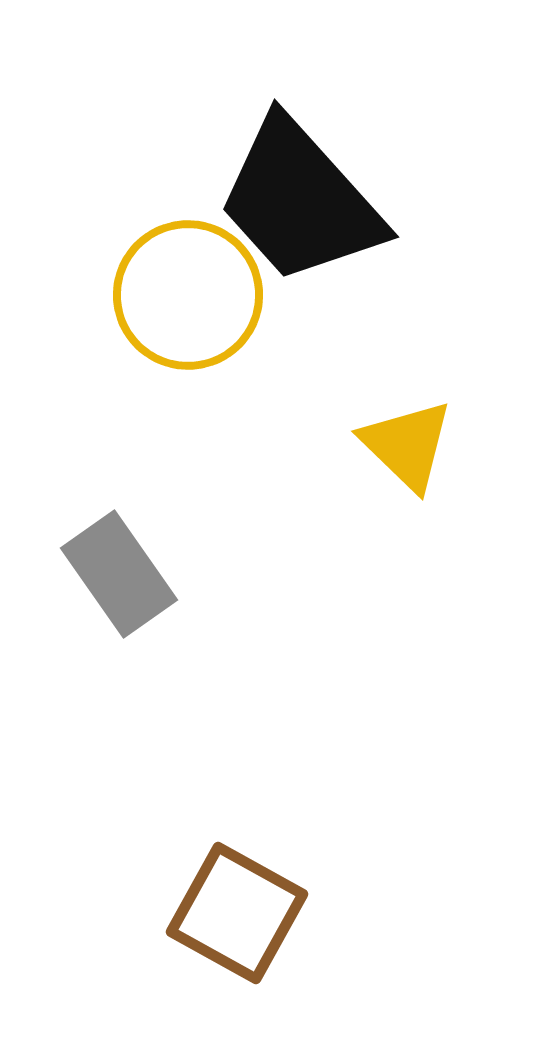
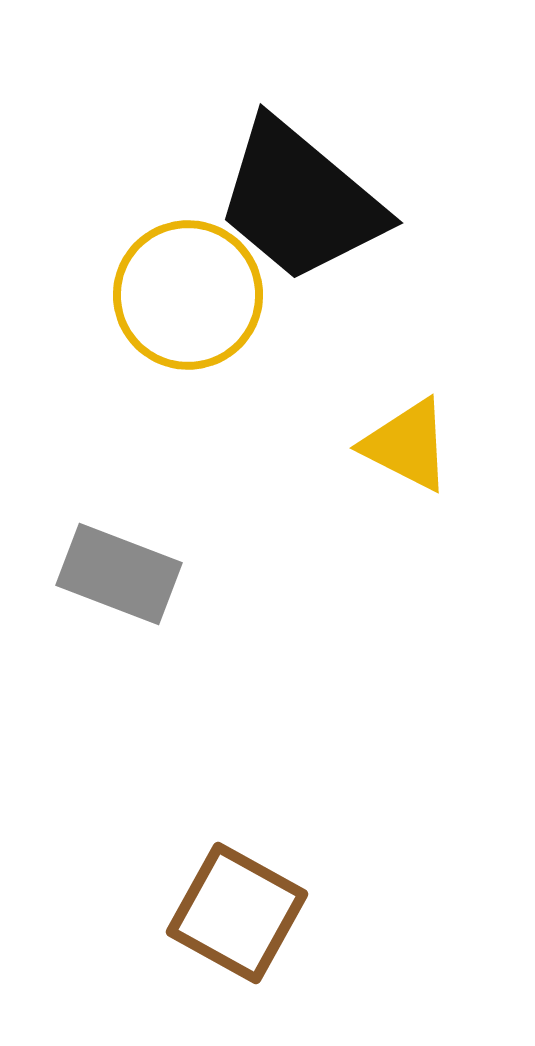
black trapezoid: rotated 8 degrees counterclockwise
yellow triangle: rotated 17 degrees counterclockwise
gray rectangle: rotated 34 degrees counterclockwise
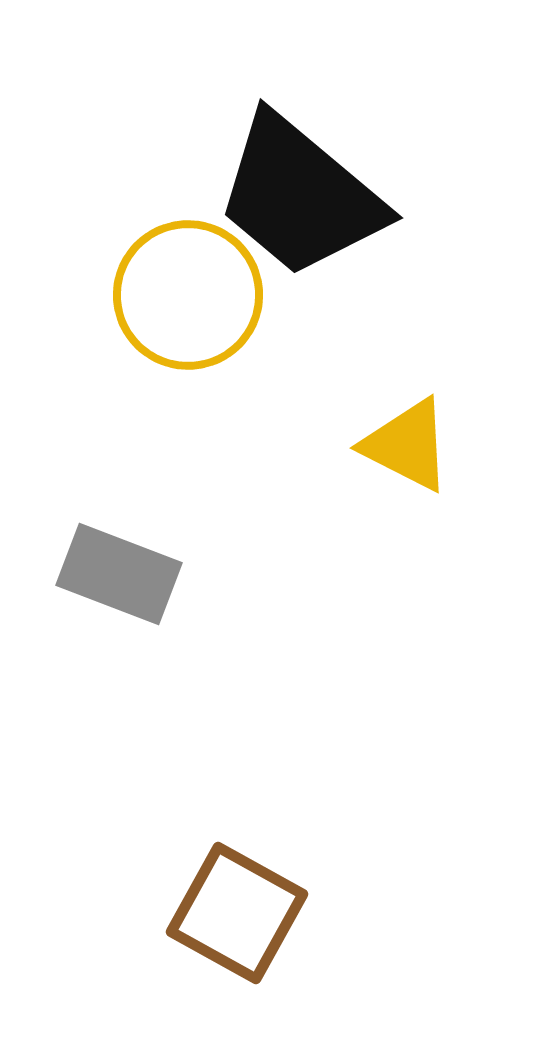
black trapezoid: moved 5 px up
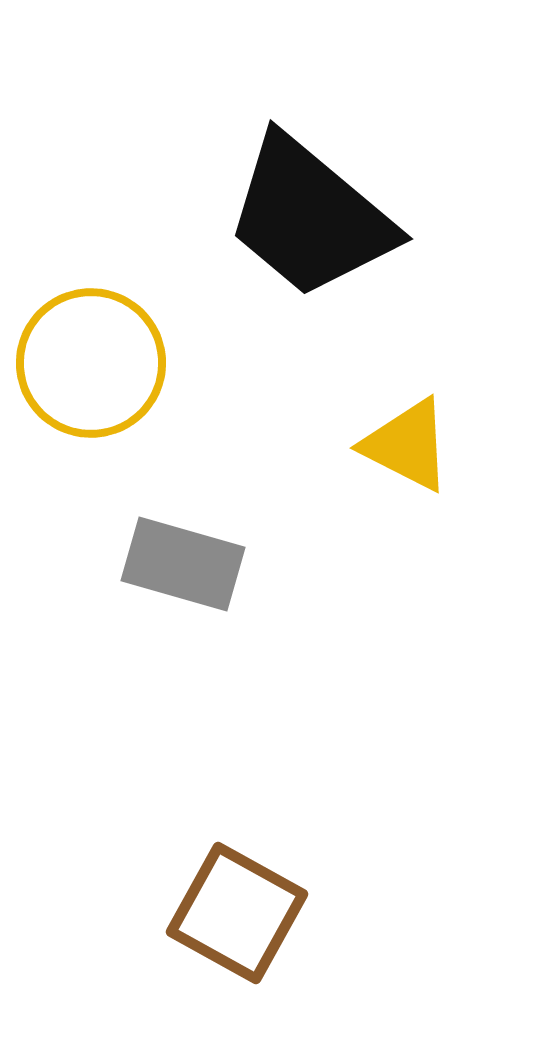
black trapezoid: moved 10 px right, 21 px down
yellow circle: moved 97 px left, 68 px down
gray rectangle: moved 64 px right, 10 px up; rotated 5 degrees counterclockwise
